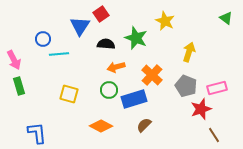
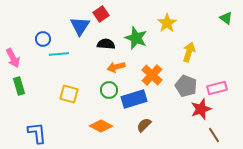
yellow star: moved 2 px right, 2 px down; rotated 12 degrees clockwise
pink arrow: moved 1 px left, 2 px up
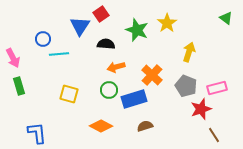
green star: moved 1 px right, 8 px up
brown semicircle: moved 1 px right, 1 px down; rotated 28 degrees clockwise
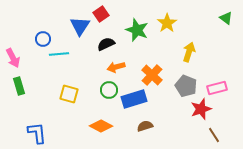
black semicircle: rotated 30 degrees counterclockwise
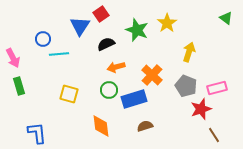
orange diamond: rotated 55 degrees clockwise
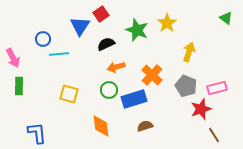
green rectangle: rotated 18 degrees clockwise
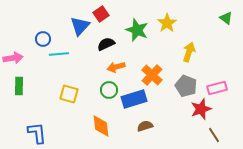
blue triangle: rotated 10 degrees clockwise
pink arrow: rotated 72 degrees counterclockwise
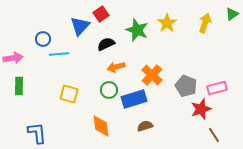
green triangle: moved 6 px right, 4 px up; rotated 48 degrees clockwise
yellow arrow: moved 16 px right, 29 px up
